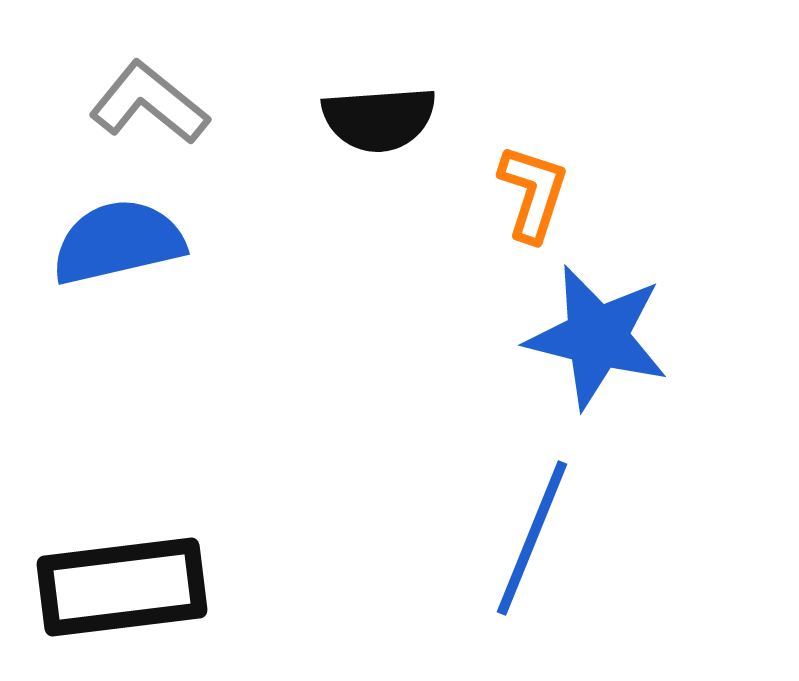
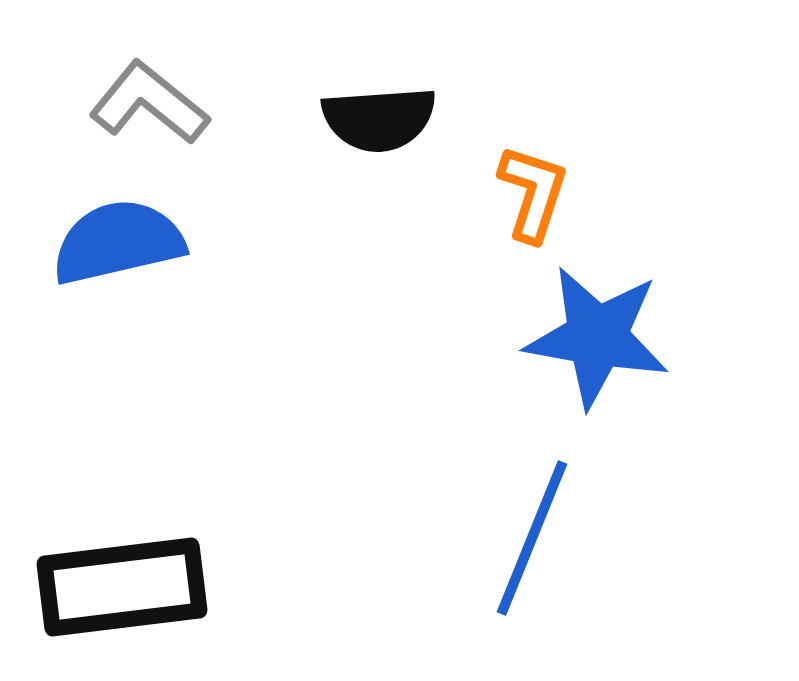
blue star: rotated 4 degrees counterclockwise
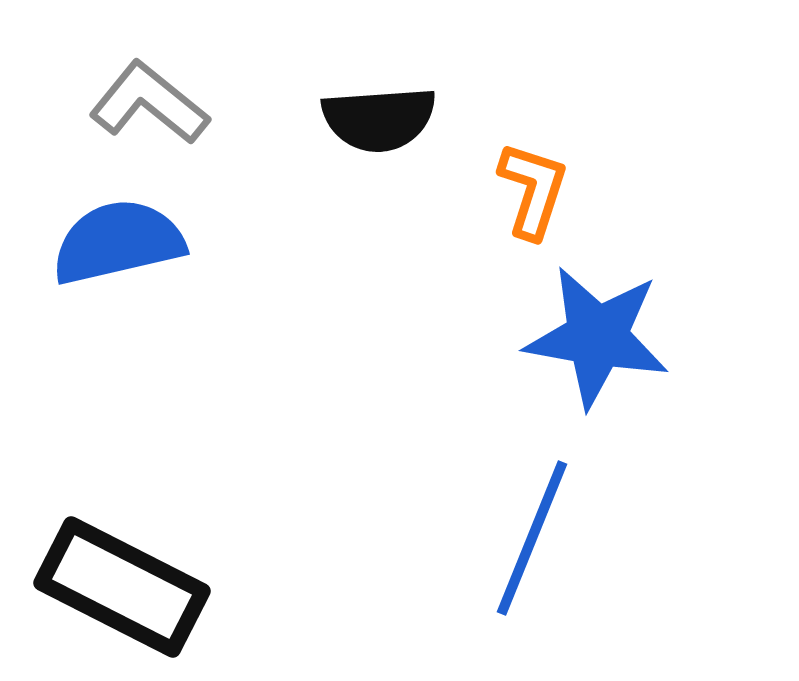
orange L-shape: moved 3 px up
black rectangle: rotated 34 degrees clockwise
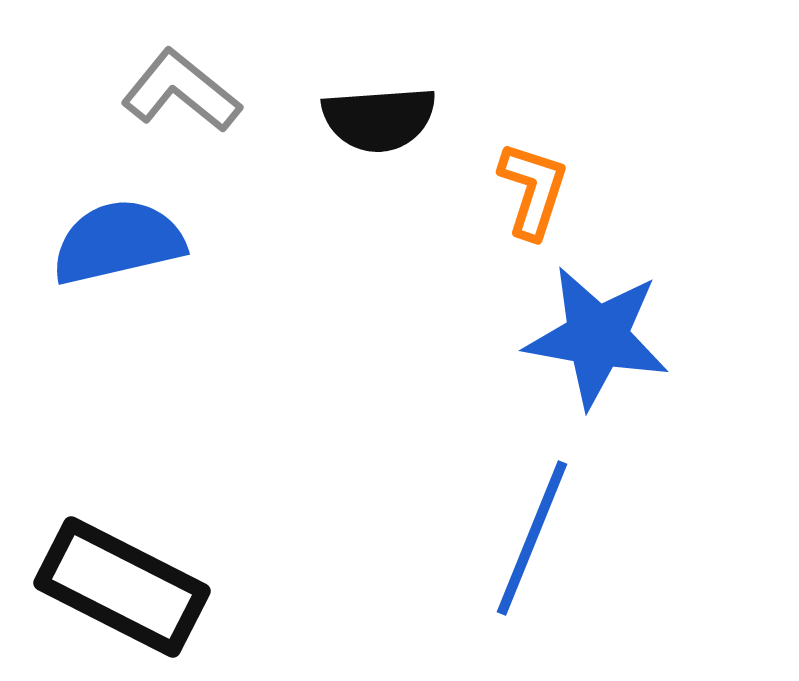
gray L-shape: moved 32 px right, 12 px up
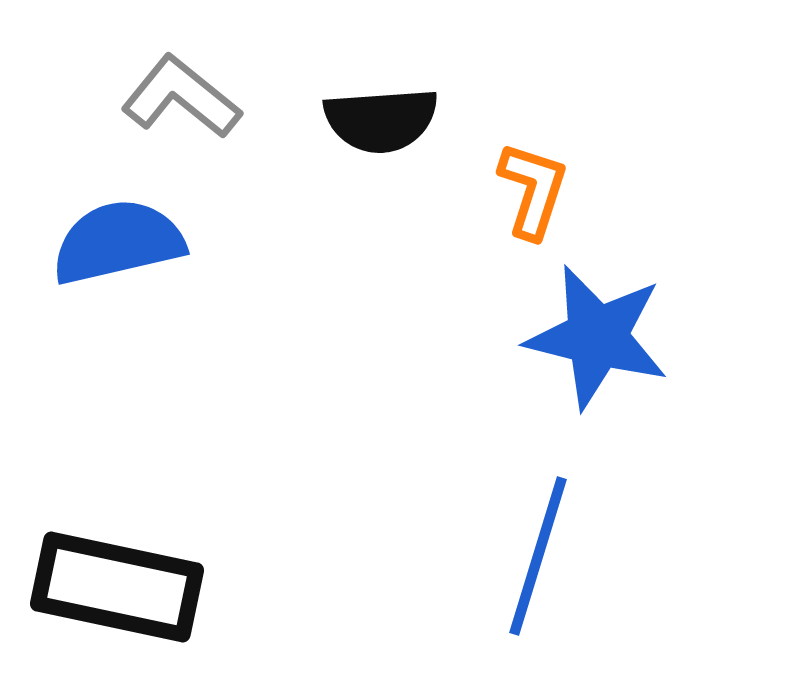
gray L-shape: moved 6 px down
black semicircle: moved 2 px right, 1 px down
blue star: rotated 4 degrees clockwise
blue line: moved 6 px right, 18 px down; rotated 5 degrees counterclockwise
black rectangle: moved 5 px left; rotated 15 degrees counterclockwise
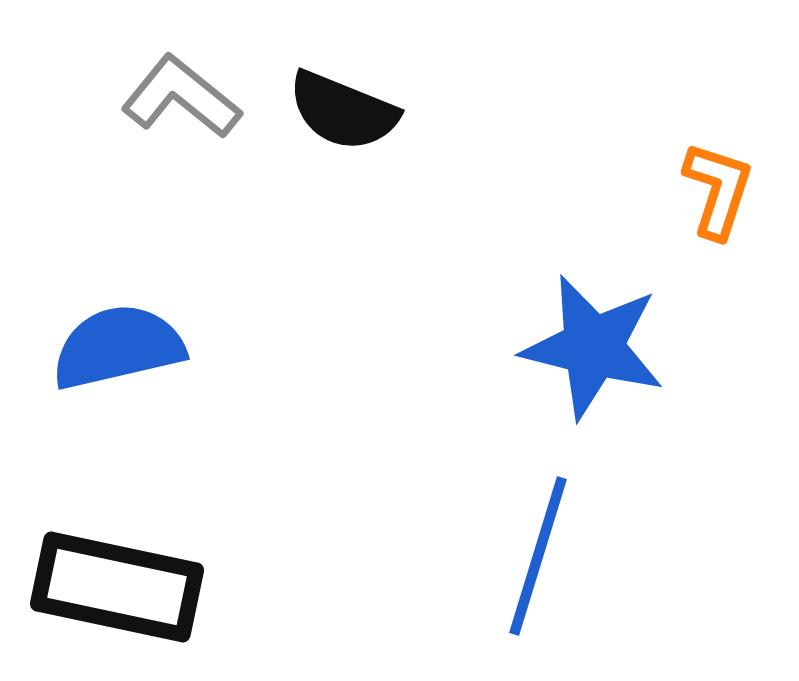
black semicircle: moved 38 px left, 9 px up; rotated 26 degrees clockwise
orange L-shape: moved 185 px right
blue semicircle: moved 105 px down
blue star: moved 4 px left, 10 px down
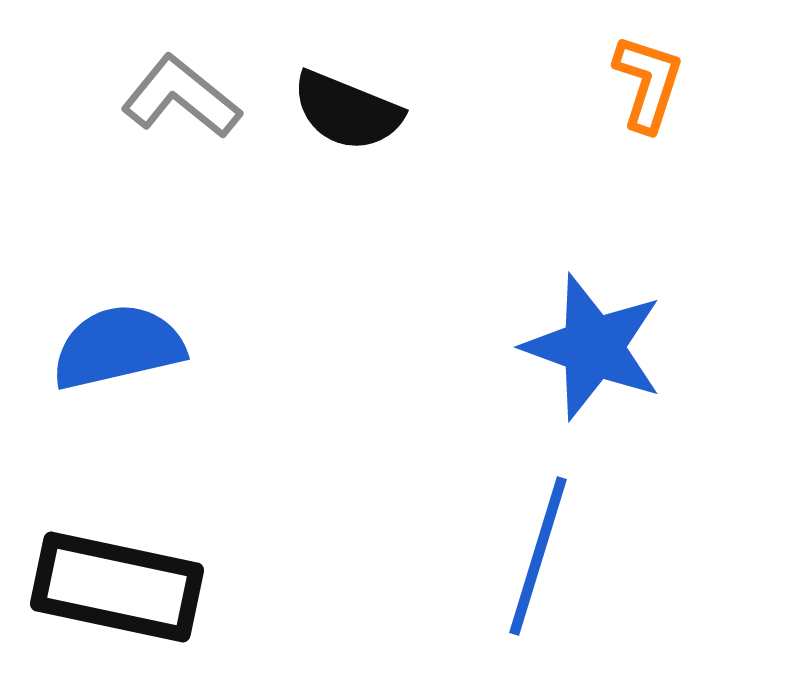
black semicircle: moved 4 px right
orange L-shape: moved 70 px left, 107 px up
blue star: rotated 6 degrees clockwise
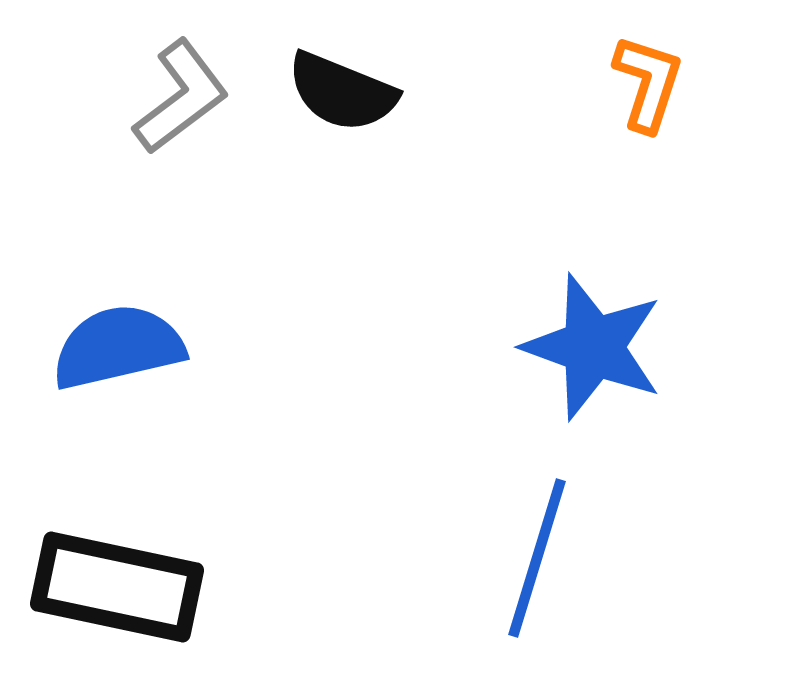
gray L-shape: rotated 104 degrees clockwise
black semicircle: moved 5 px left, 19 px up
blue line: moved 1 px left, 2 px down
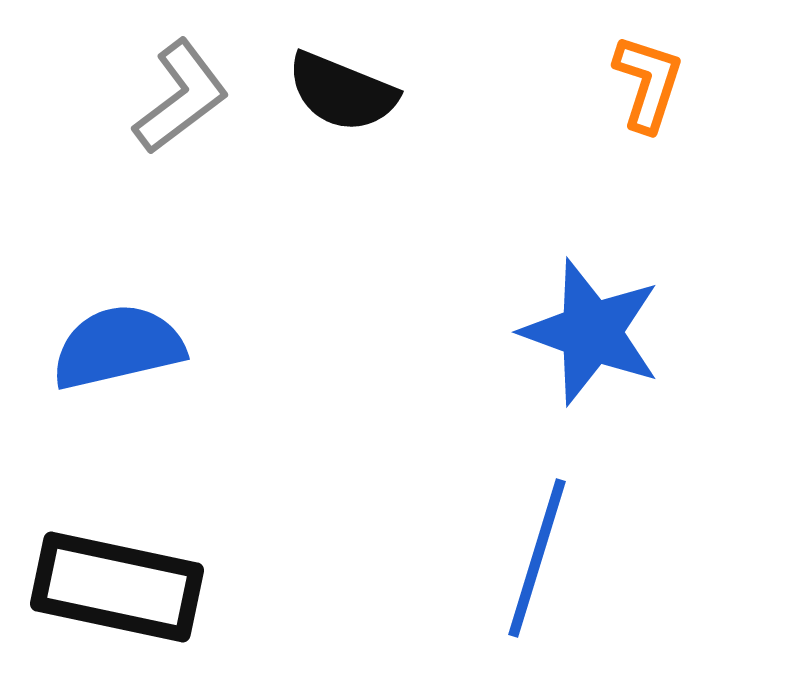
blue star: moved 2 px left, 15 px up
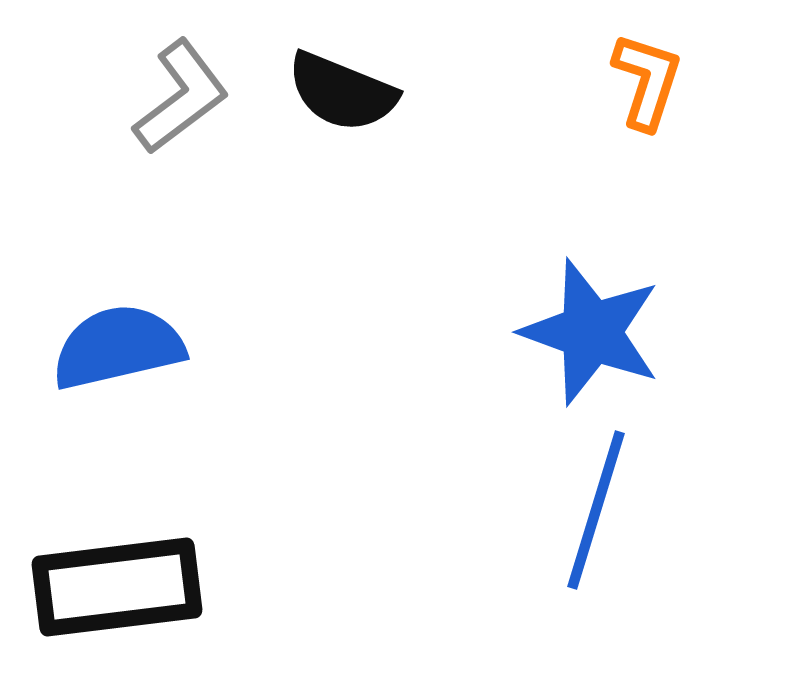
orange L-shape: moved 1 px left, 2 px up
blue line: moved 59 px right, 48 px up
black rectangle: rotated 19 degrees counterclockwise
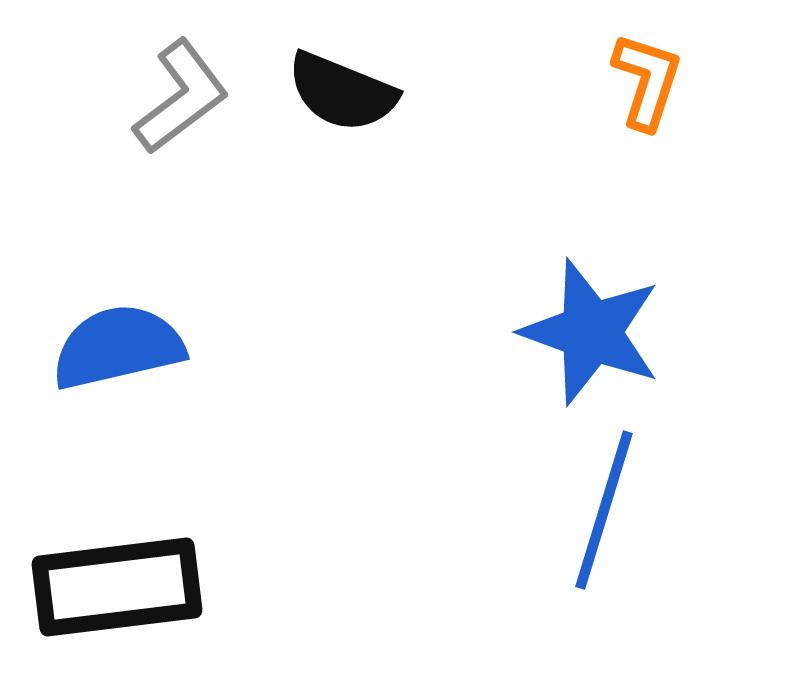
blue line: moved 8 px right
